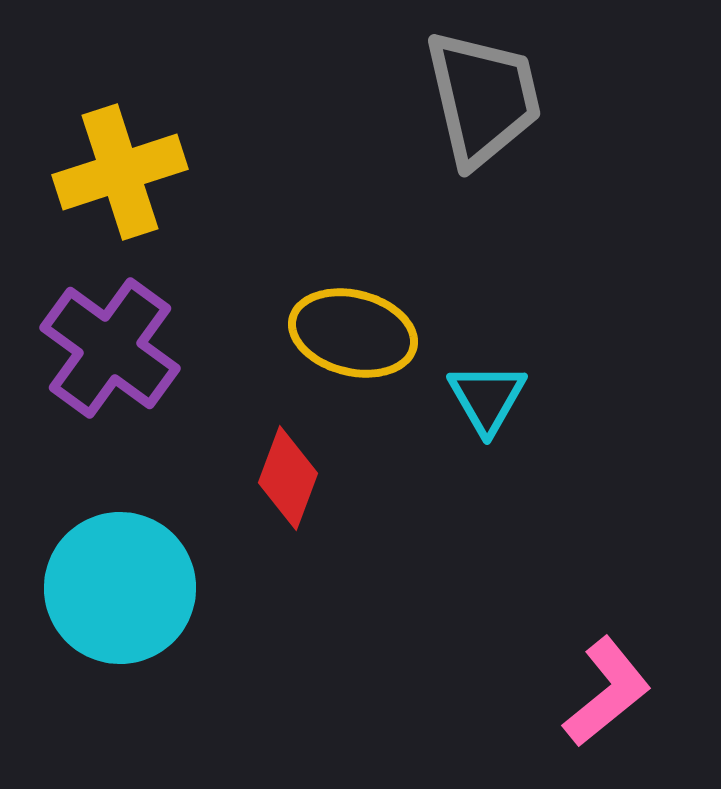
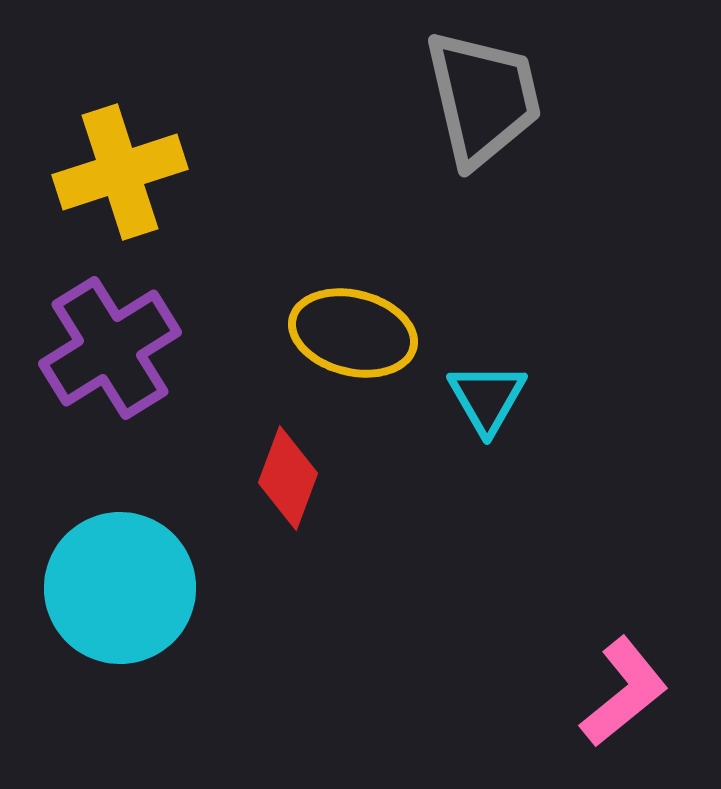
purple cross: rotated 22 degrees clockwise
pink L-shape: moved 17 px right
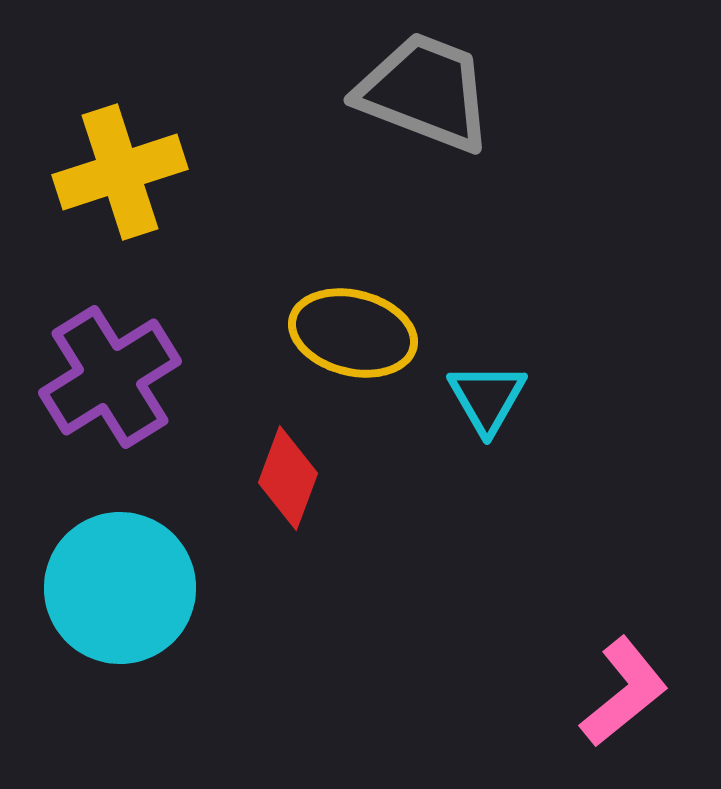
gray trapezoid: moved 58 px left, 6 px up; rotated 56 degrees counterclockwise
purple cross: moved 29 px down
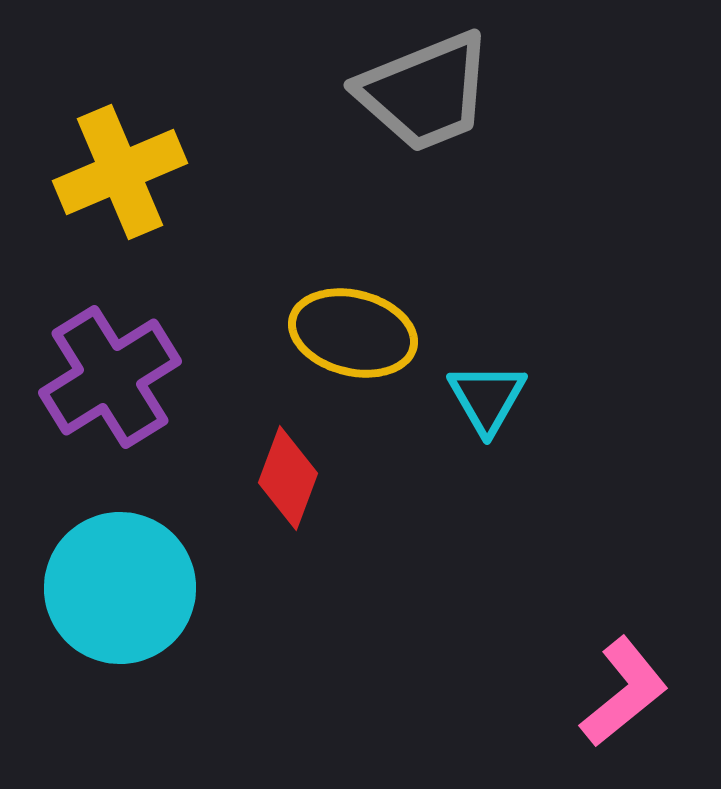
gray trapezoid: rotated 137 degrees clockwise
yellow cross: rotated 5 degrees counterclockwise
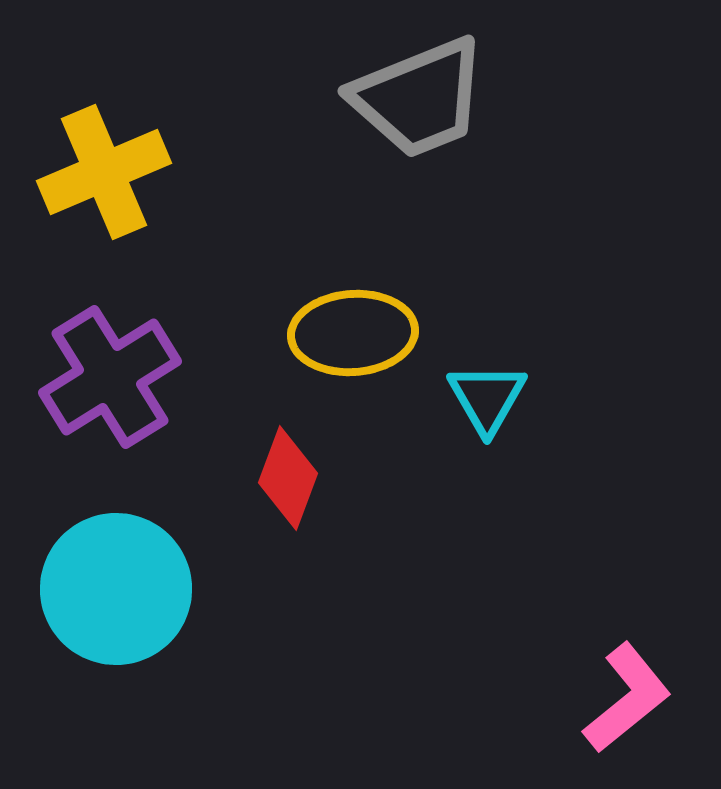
gray trapezoid: moved 6 px left, 6 px down
yellow cross: moved 16 px left
yellow ellipse: rotated 18 degrees counterclockwise
cyan circle: moved 4 px left, 1 px down
pink L-shape: moved 3 px right, 6 px down
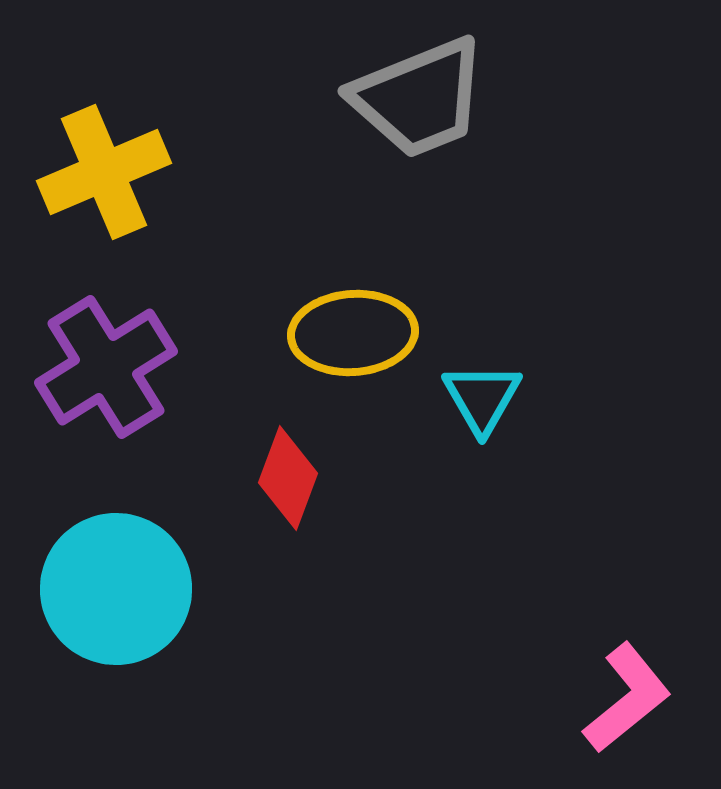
purple cross: moved 4 px left, 10 px up
cyan triangle: moved 5 px left
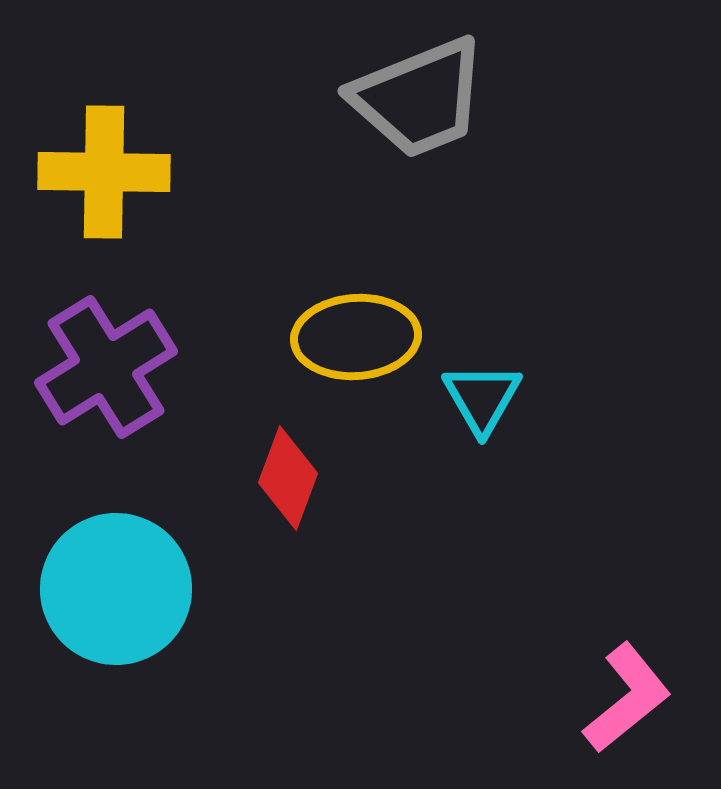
yellow cross: rotated 24 degrees clockwise
yellow ellipse: moved 3 px right, 4 px down
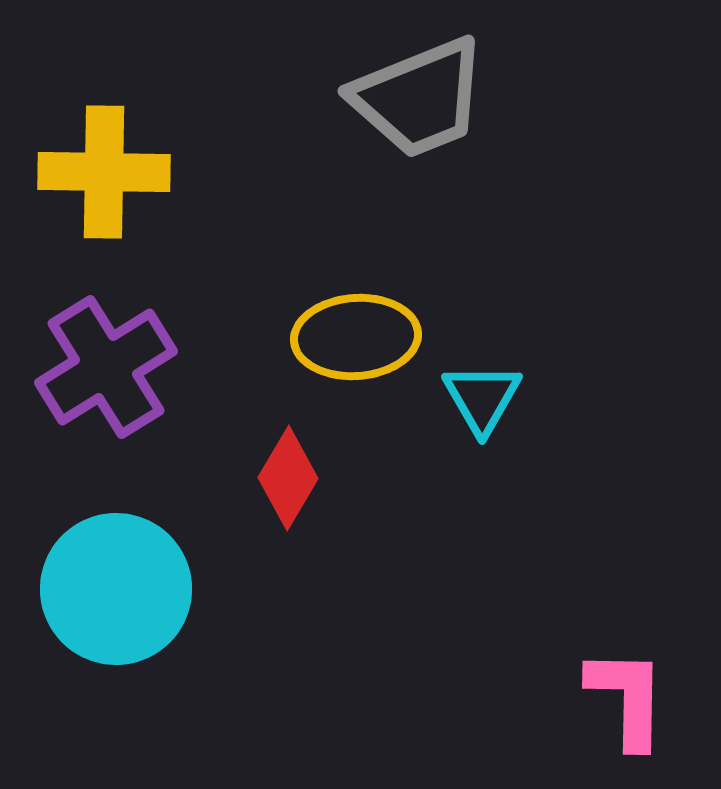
red diamond: rotated 10 degrees clockwise
pink L-shape: rotated 50 degrees counterclockwise
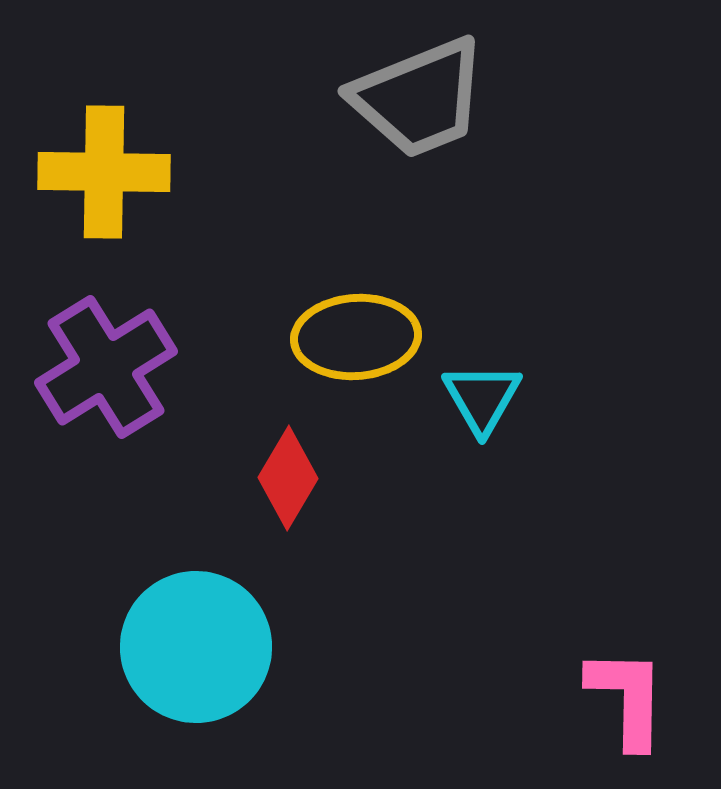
cyan circle: moved 80 px right, 58 px down
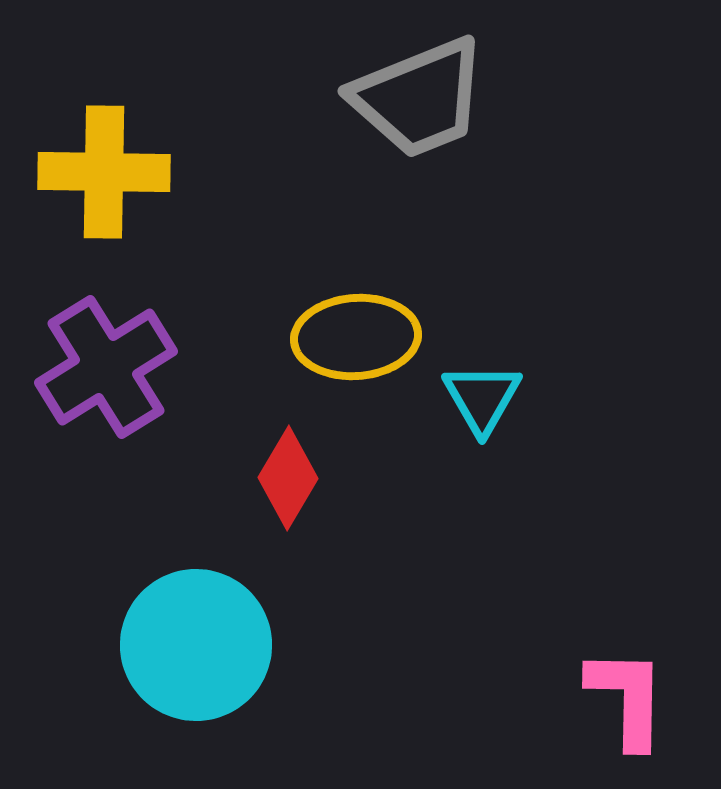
cyan circle: moved 2 px up
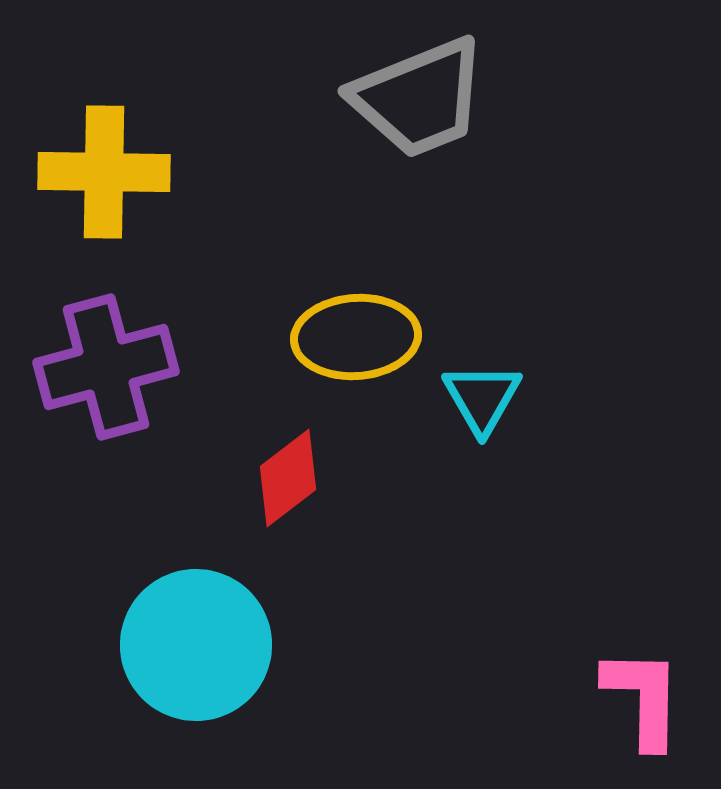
purple cross: rotated 17 degrees clockwise
red diamond: rotated 22 degrees clockwise
pink L-shape: moved 16 px right
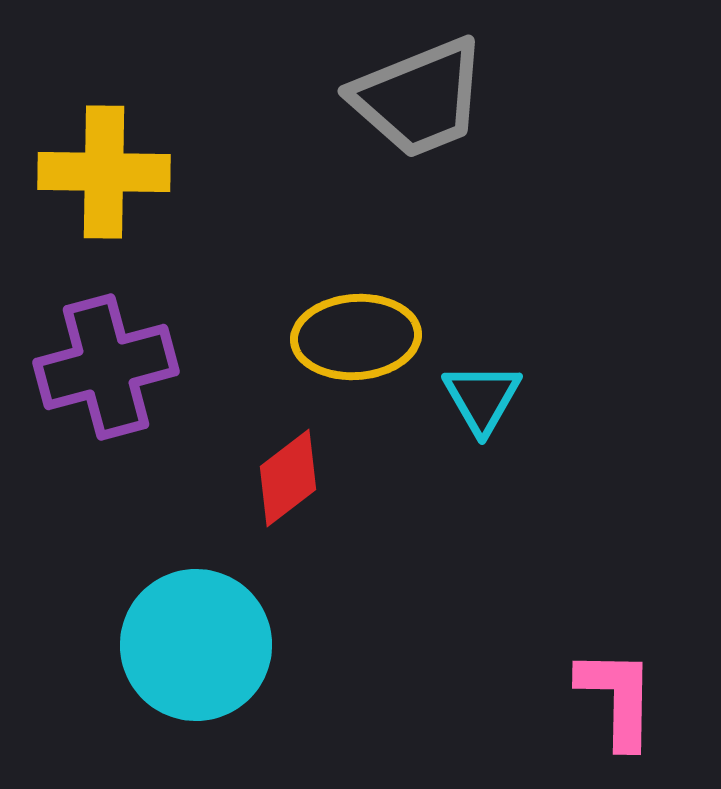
pink L-shape: moved 26 px left
